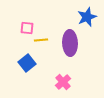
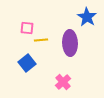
blue star: rotated 18 degrees counterclockwise
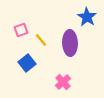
pink square: moved 6 px left, 2 px down; rotated 24 degrees counterclockwise
yellow line: rotated 56 degrees clockwise
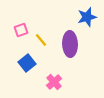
blue star: rotated 24 degrees clockwise
purple ellipse: moved 1 px down
pink cross: moved 9 px left
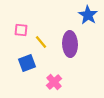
blue star: moved 1 px right, 2 px up; rotated 24 degrees counterclockwise
pink square: rotated 24 degrees clockwise
yellow line: moved 2 px down
blue square: rotated 18 degrees clockwise
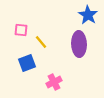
purple ellipse: moved 9 px right
pink cross: rotated 14 degrees clockwise
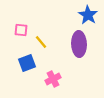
pink cross: moved 1 px left, 3 px up
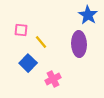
blue square: moved 1 px right; rotated 24 degrees counterclockwise
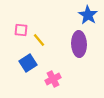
yellow line: moved 2 px left, 2 px up
blue square: rotated 12 degrees clockwise
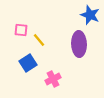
blue star: moved 2 px right; rotated 12 degrees counterclockwise
